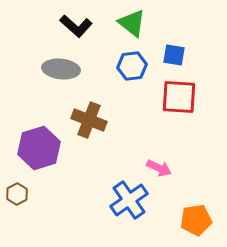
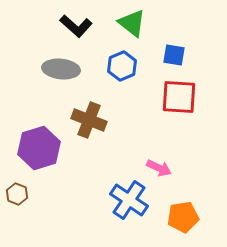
blue hexagon: moved 10 px left; rotated 16 degrees counterclockwise
brown hexagon: rotated 10 degrees counterclockwise
blue cross: rotated 21 degrees counterclockwise
orange pentagon: moved 13 px left, 3 px up
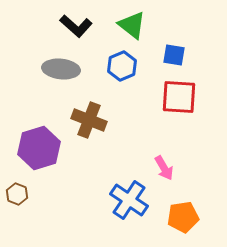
green triangle: moved 2 px down
pink arrow: moved 5 px right; rotated 35 degrees clockwise
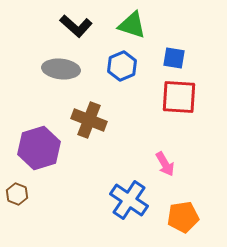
green triangle: rotated 20 degrees counterclockwise
blue square: moved 3 px down
pink arrow: moved 1 px right, 4 px up
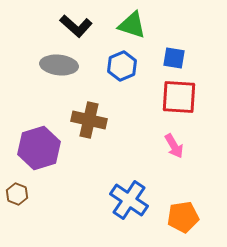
gray ellipse: moved 2 px left, 4 px up
brown cross: rotated 8 degrees counterclockwise
pink arrow: moved 9 px right, 18 px up
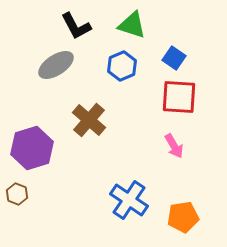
black L-shape: rotated 20 degrees clockwise
blue square: rotated 25 degrees clockwise
gray ellipse: moved 3 px left; rotated 39 degrees counterclockwise
brown cross: rotated 28 degrees clockwise
purple hexagon: moved 7 px left
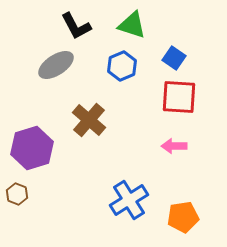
pink arrow: rotated 120 degrees clockwise
blue cross: rotated 24 degrees clockwise
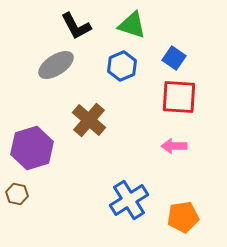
brown hexagon: rotated 10 degrees counterclockwise
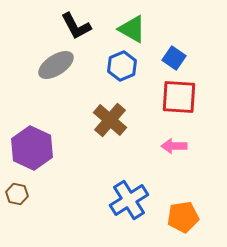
green triangle: moved 4 px down; rotated 12 degrees clockwise
brown cross: moved 21 px right
purple hexagon: rotated 18 degrees counterclockwise
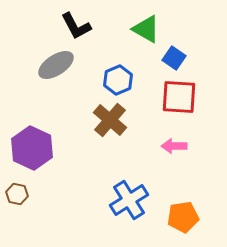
green triangle: moved 14 px right
blue hexagon: moved 4 px left, 14 px down
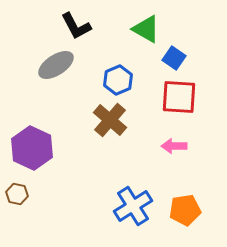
blue cross: moved 4 px right, 6 px down
orange pentagon: moved 2 px right, 7 px up
